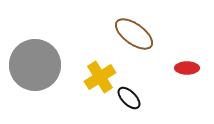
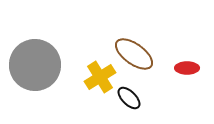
brown ellipse: moved 20 px down
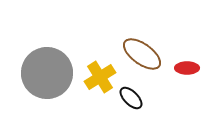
brown ellipse: moved 8 px right
gray circle: moved 12 px right, 8 px down
black ellipse: moved 2 px right
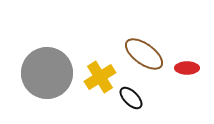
brown ellipse: moved 2 px right
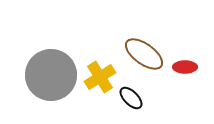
red ellipse: moved 2 px left, 1 px up
gray circle: moved 4 px right, 2 px down
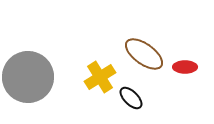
gray circle: moved 23 px left, 2 px down
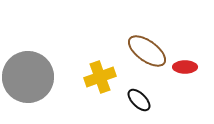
brown ellipse: moved 3 px right, 3 px up
yellow cross: rotated 12 degrees clockwise
black ellipse: moved 8 px right, 2 px down
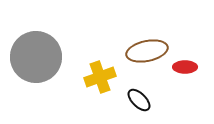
brown ellipse: rotated 48 degrees counterclockwise
gray circle: moved 8 px right, 20 px up
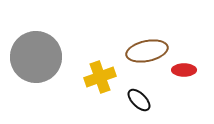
red ellipse: moved 1 px left, 3 px down
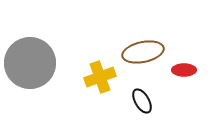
brown ellipse: moved 4 px left, 1 px down
gray circle: moved 6 px left, 6 px down
black ellipse: moved 3 px right, 1 px down; rotated 15 degrees clockwise
